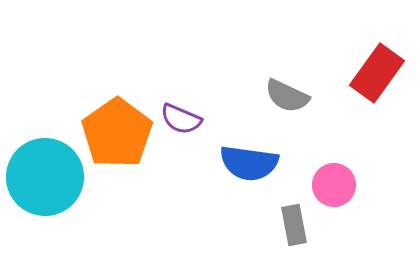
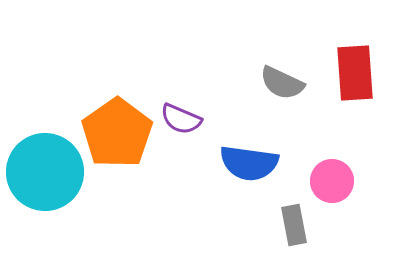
red rectangle: moved 22 px left; rotated 40 degrees counterclockwise
gray semicircle: moved 5 px left, 13 px up
cyan circle: moved 5 px up
pink circle: moved 2 px left, 4 px up
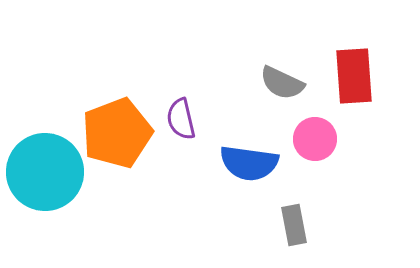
red rectangle: moved 1 px left, 3 px down
purple semicircle: rotated 54 degrees clockwise
orange pentagon: rotated 14 degrees clockwise
pink circle: moved 17 px left, 42 px up
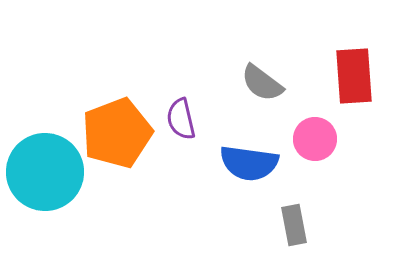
gray semicircle: moved 20 px left; rotated 12 degrees clockwise
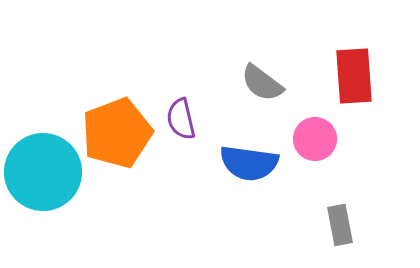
cyan circle: moved 2 px left
gray rectangle: moved 46 px right
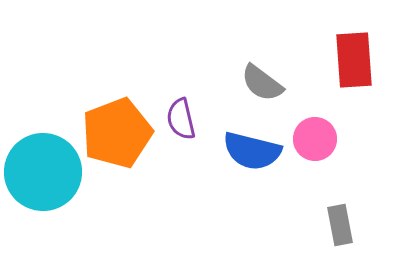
red rectangle: moved 16 px up
blue semicircle: moved 3 px right, 12 px up; rotated 6 degrees clockwise
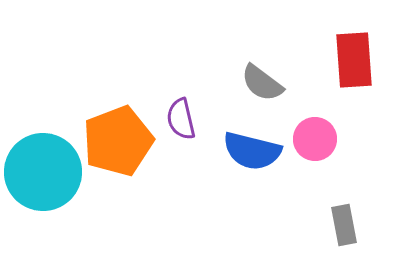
orange pentagon: moved 1 px right, 8 px down
gray rectangle: moved 4 px right
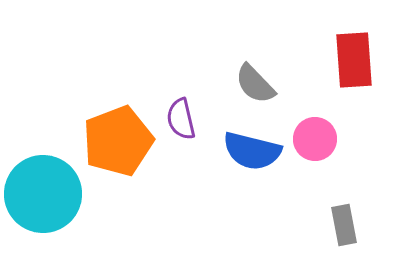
gray semicircle: moved 7 px left, 1 px down; rotated 9 degrees clockwise
cyan circle: moved 22 px down
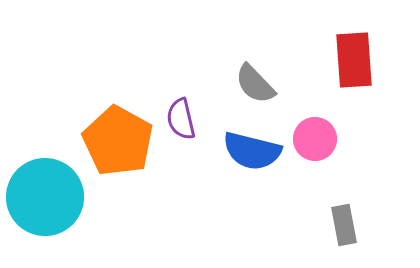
orange pentagon: rotated 22 degrees counterclockwise
cyan circle: moved 2 px right, 3 px down
